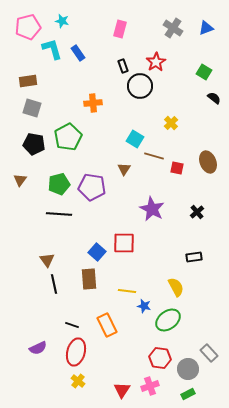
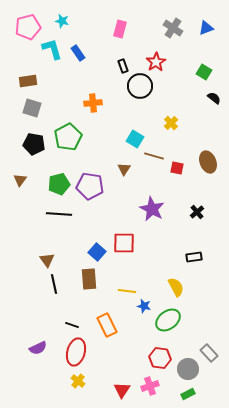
purple pentagon at (92, 187): moved 2 px left, 1 px up
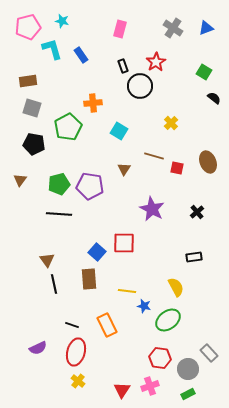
blue rectangle at (78, 53): moved 3 px right, 2 px down
green pentagon at (68, 137): moved 10 px up
cyan square at (135, 139): moved 16 px left, 8 px up
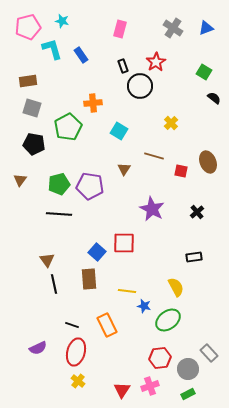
red square at (177, 168): moved 4 px right, 3 px down
red hexagon at (160, 358): rotated 15 degrees counterclockwise
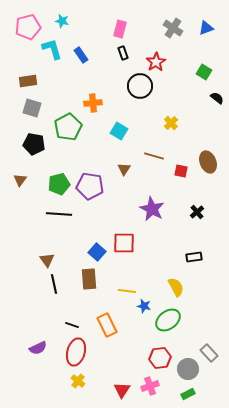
black rectangle at (123, 66): moved 13 px up
black semicircle at (214, 98): moved 3 px right
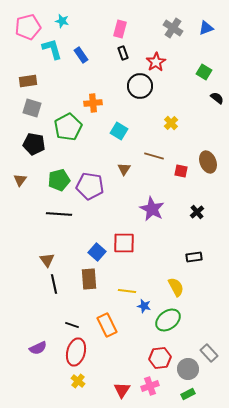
green pentagon at (59, 184): moved 4 px up
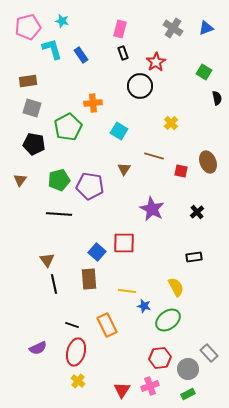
black semicircle at (217, 98): rotated 40 degrees clockwise
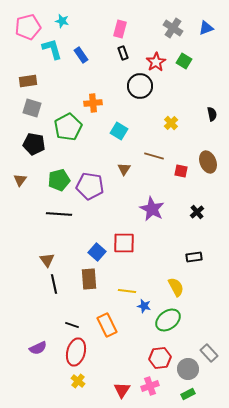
green square at (204, 72): moved 20 px left, 11 px up
black semicircle at (217, 98): moved 5 px left, 16 px down
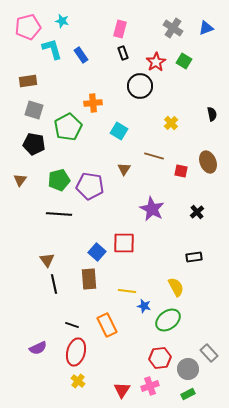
gray square at (32, 108): moved 2 px right, 2 px down
